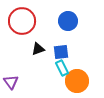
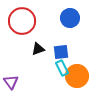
blue circle: moved 2 px right, 3 px up
orange circle: moved 5 px up
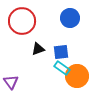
cyan rectangle: rotated 28 degrees counterclockwise
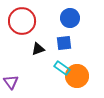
blue square: moved 3 px right, 9 px up
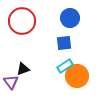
black triangle: moved 15 px left, 20 px down
cyan rectangle: moved 3 px right, 2 px up; rotated 70 degrees counterclockwise
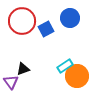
blue square: moved 18 px left, 14 px up; rotated 21 degrees counterclockwise
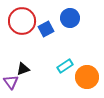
orange circle: moved 10 px right, 1 px down
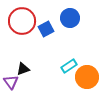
cyan rectangle: moved 4 px right
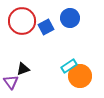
blue square: moved 2 px up
orange circle: moved 7 px left, 1 px up
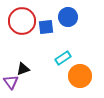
blue circle: moved 2 px left, 1 px up
blue square: rotated 21 degrees clockwise
cyan rectangle: moved 6 px left, 8 px up
